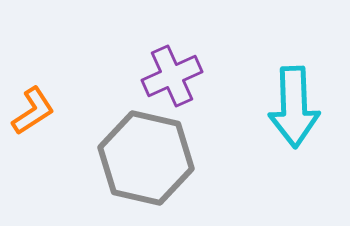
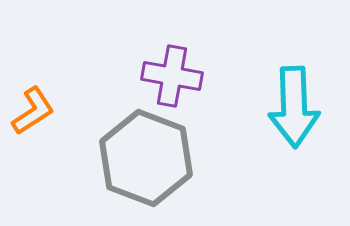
purple cross: rotated 34 degrees clockwise
gray hexagon: rotated 8 degrees clockwise
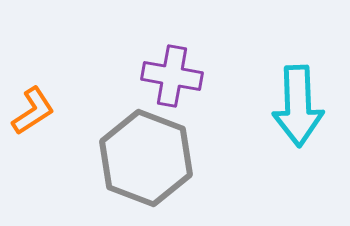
cyan arrow: moved 4 px right, 1 px up
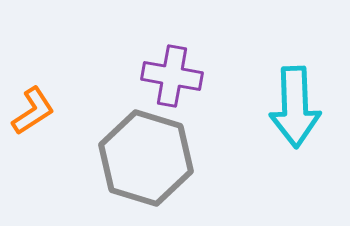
cyan arrow: moved 3 px left, 1 px down
gray hexagon: rotated 4 degrees counterclockwise
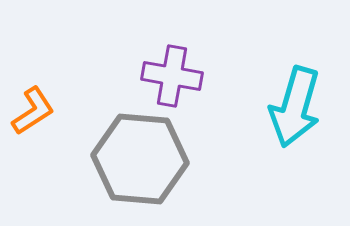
cyan arrow: rotated 18 degrees clockwise
gray hexagon: moved 6 px left, 1 px down; rotated 12 degrees counterclockwise
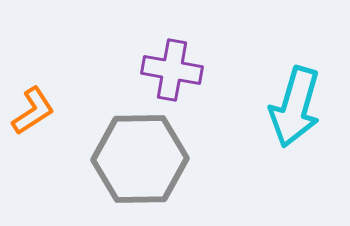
purple cross: moved 6 px up
gray hexagon: rotated 6 degrees counterclockwise
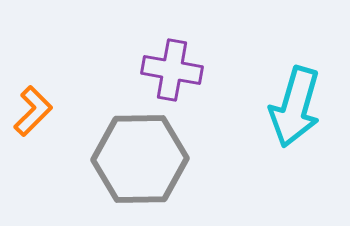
orange L-shape: rotated 12 degrees counterclockwise
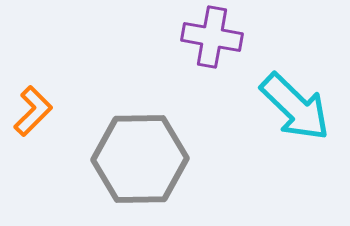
purple cross: moved 40 px right, 33 px up
cyan arrow: rotated 62 degrees counterclockwise
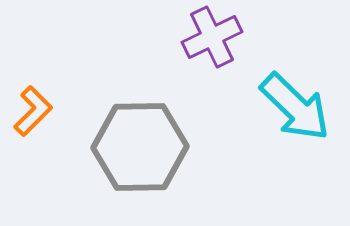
purple cross: rotated 36 degrees counterclockwise
gray hexagon: moved 12 px up
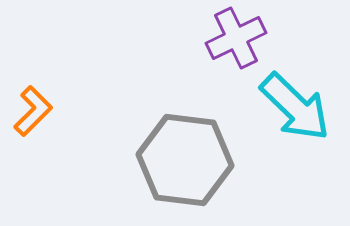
purple cross: moved 24 px right, 1 px down
gray hexagon: moved 45 px right, 13 px down; rotated 8 degrees clockwise
